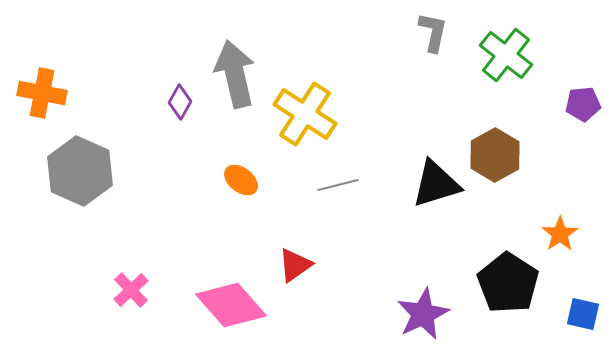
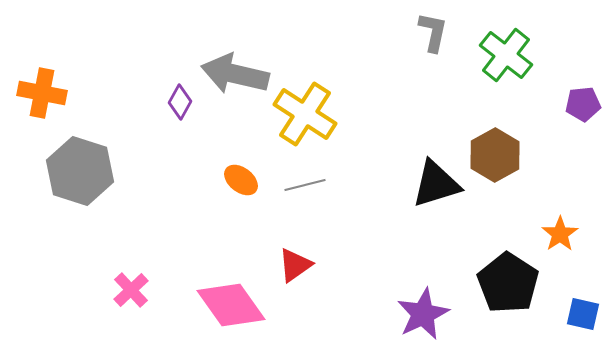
gray arrow: rotated 64 degrees counterclockwise
gray hexagon: rotated 6 degrees counterclockwise
gray line: moved 33 px left
pink diamond: rotated 6 degrees clockwise
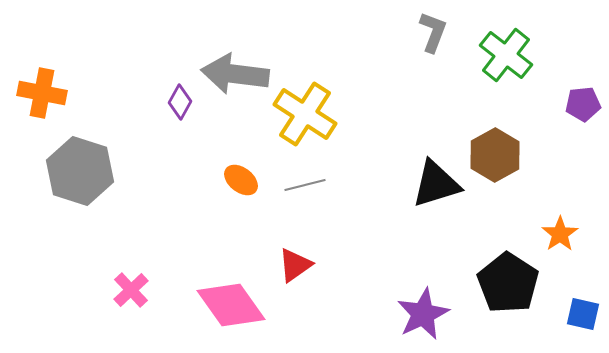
gray L-shape: rotated 9 degrees clockwise
gray arrow: rotated 6 degrees counterclockwise
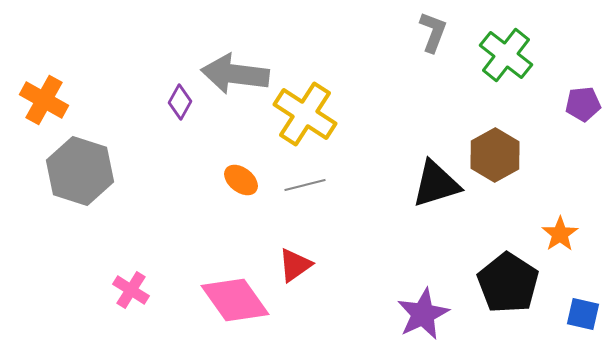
orange cross: moved 2 px right, 7 px down; rotated 18 degrees clockwise
pink cross: rotated 15 degrees counterclockwise
pink diamond: moved 4 px right, 5 px up
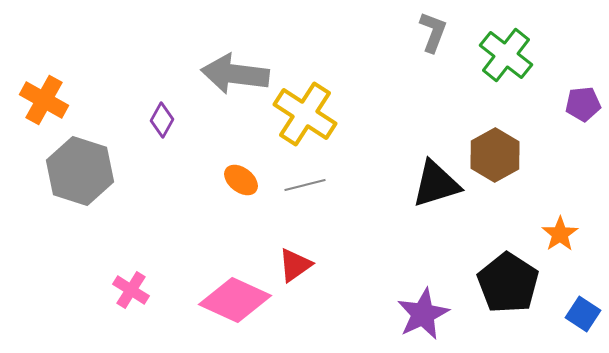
purple diamond: moved 18 px left, 18 px down
pink diamond: rotated 30 degrees counterclockwise
blue square: rotated 20 degrees clockwise
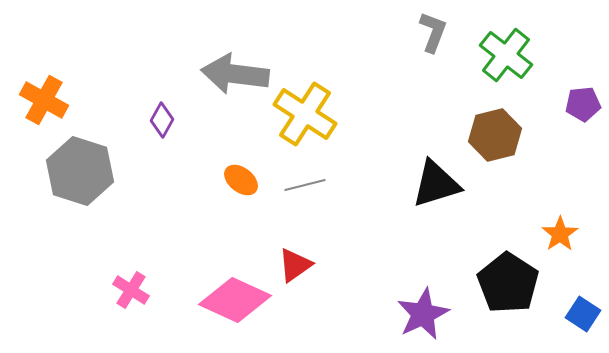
brown hexagon: moved 20 px up; rotated 15 degrees clockwise
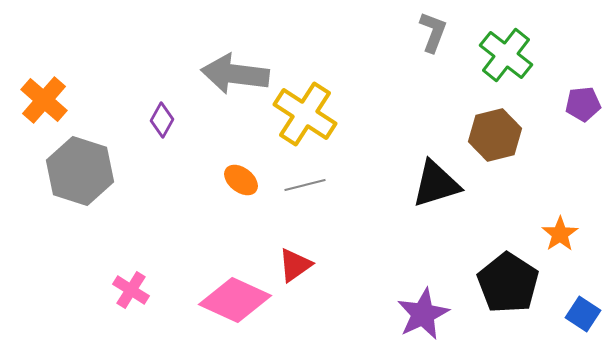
orange cross: rotated 12 degrees clockwise
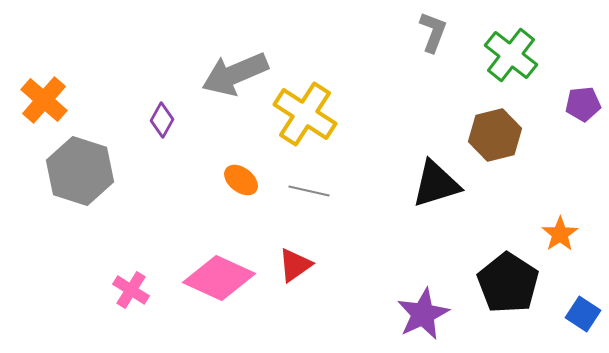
green cross: moved 5 px right
gray arrow: rotated 30 degrees counterclockwise
gray line: moved 4 px right, 6 px down; rotated 27 degrees clockwise
pink diamond: moved 16 px left, 22 px up
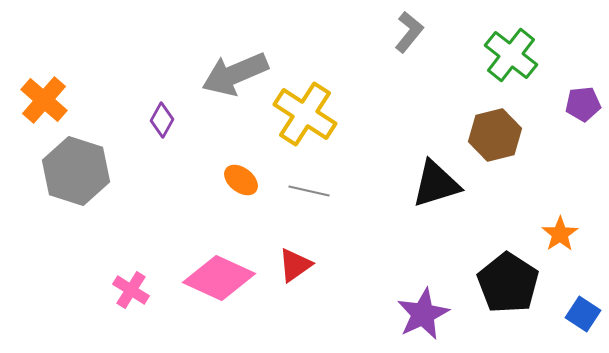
gray L-shape: moved 24 px left; rotated 18 degrees clockwise
gray hexagon: moved 4 px left
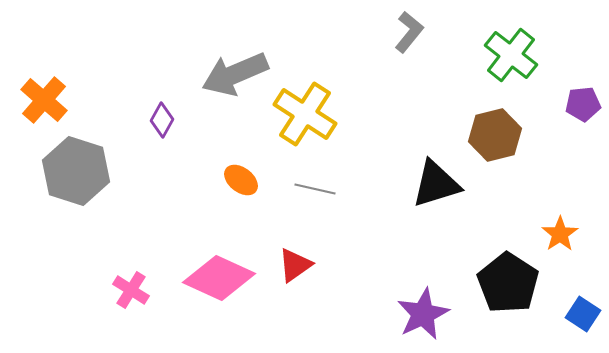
gray line: moved 6 px right, 2 px up
